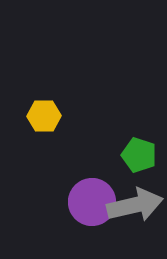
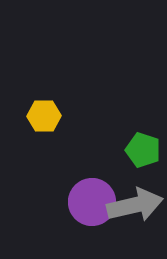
green pentagon: moved 4 px right, 5 px up
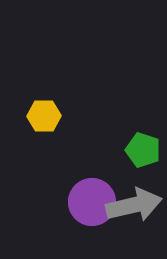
gray arrow: moved 1 px left
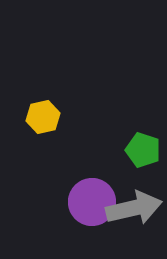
yellow hexagon: moved 1 px left, 1 px down; rotated 12 degrees counterclockwise
gray arrow: moved 3 px down
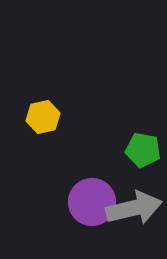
green pentagon: rotated 8 degrees counterclockwise
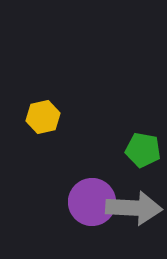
gray arrow: rotated 16 degrees clockwise
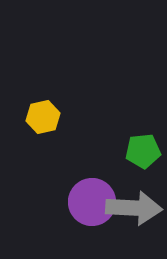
green pentagon: moved 1 px down; rotated 16 degrees counterclockwise
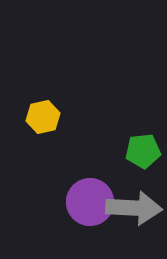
purple circle: moved 2 px left
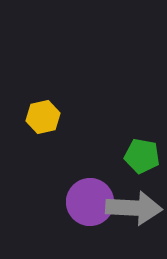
green pentagon: moved 1 px left, 5 px down; rotated 16 degrees clockwise
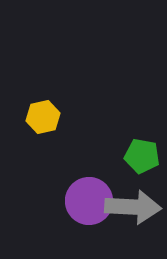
purple circle: moved 1 px left, 1 px up
gray arrow: moved 1 px left, 1 px up
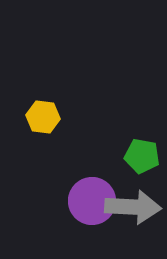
yellow hexagon: rotated 20 degrees clockwise
purple circle: moved 3 px right
